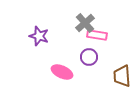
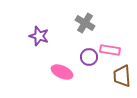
gray cross: rotated 18 degrees counterclockwise
pink rectangle: moved 13 px right, 15 px down
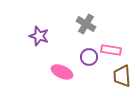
gray cross: moved 1 px right, 1 px down
pink rectangle: moved 1 px right
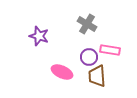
gray cross: moved 1 px right
pink rectangle: moved 1 px left
brown trapezoid: moved 25 px left
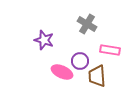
purple star: moved 5 px right, 4 px down
purple circle: moved 9 px left, 4 px down
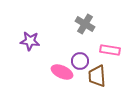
gray cross: moved 2 px left
purple star: moved 14 px left, 1 px down; rotated 12 degrees counterclockwise
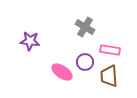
gray cross: moved 3 px down
purple circle: moved 5 px right, 1 px down
pink ellipse: rotated 10 degrees clockwise
brown trapezoid: moved 12 px right
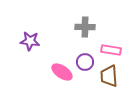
gray cross: rotated 30 degrees counterclockwise
pink rectangle: moved 1 px right
